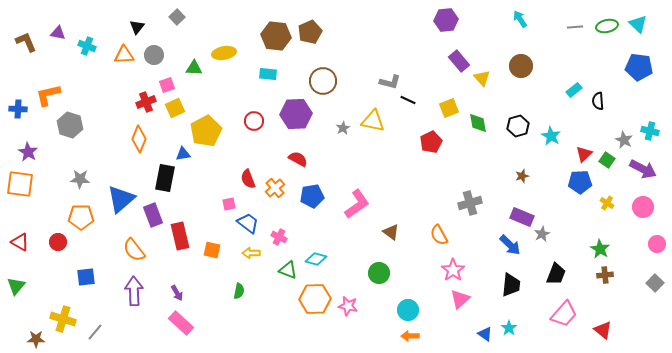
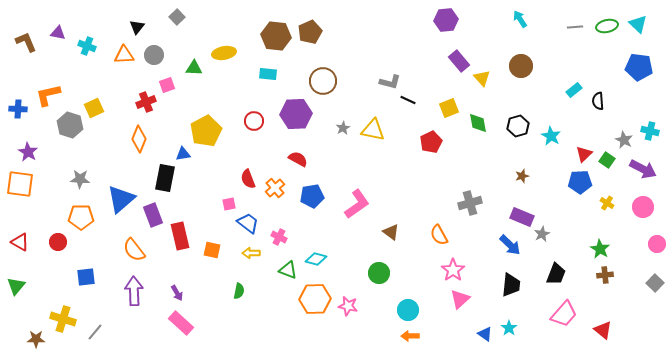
yellow square at (175, 108): moved 81 px left
yellow triangle at (373, 121): moved 9 px down
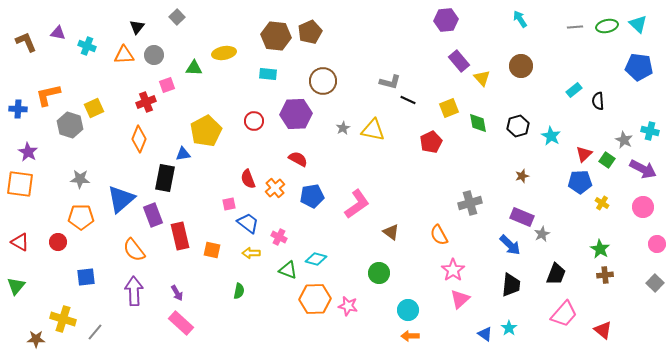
yellow cross at (607, 203): moved 5 px left
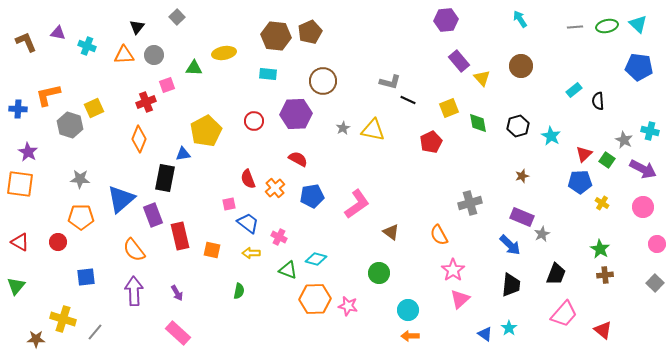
pink rectangle at (181, 323): moved 3 px left, 10 px down
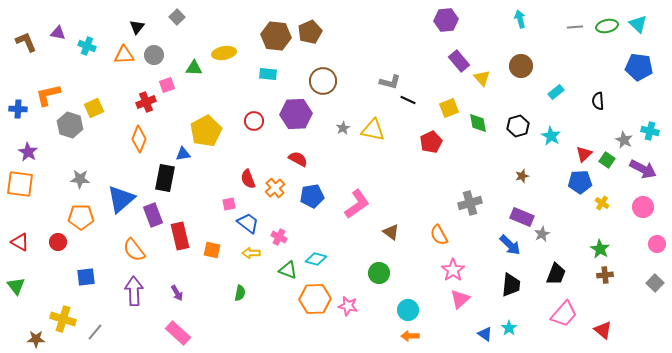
cyan arrow at (520, 19): rotated 18 degrees clockwise
cyan rectangle at (574, 90): moved 18 px left, 2 px down
green triangle at (16, 286): rotated 18 degrees counterclockwise
green semicircle at (239, 291): moved 1 px right, 2 px down
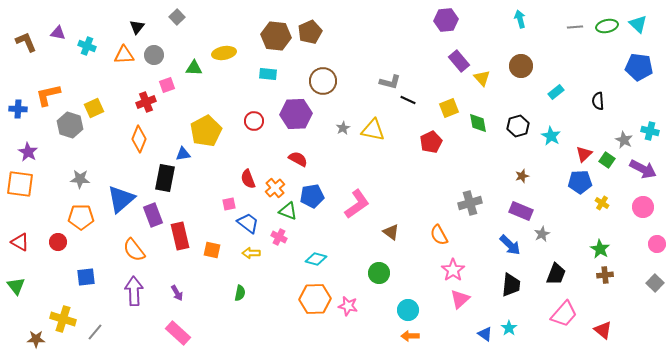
purple rectangle at (522, 217): moved 1 px left, 6 px up
green triangle at (288, 270): moved 59 px up
